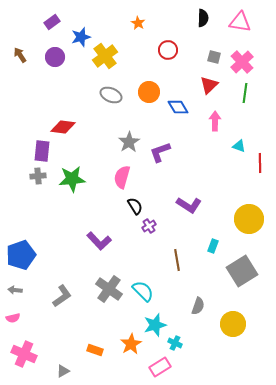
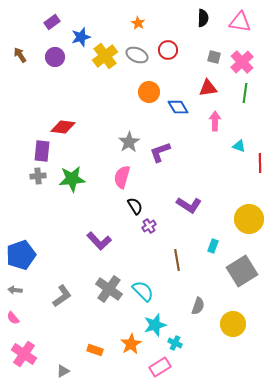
red triangle at (209, 85): moved 1 px left, 3 px down; rotated 36 degrees clockwise
gray ellipse at (111, 95): moved 26 px right, 40 px up
pink semicircle at (13, 318): rotated 64 degrees clockwise
pink cross at (24, 354): rotated 10 degrees clockwise
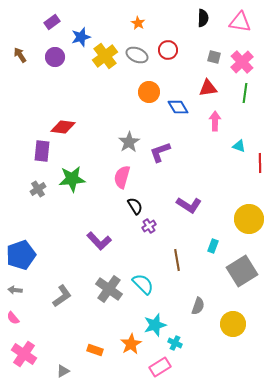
gray cross at (38, 176): moved 13 px down; rotated 28 degrees counterclockwise
cyan semicircle at (143, 291): moved 7 px up
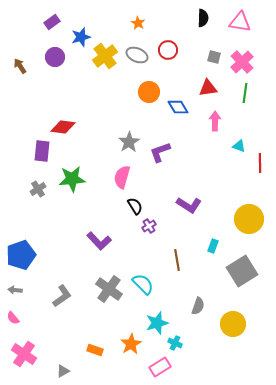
brown arrow at (20, 55): moved 11 px down
cyan star at (155, 325): moved 2 px right, 2 px up
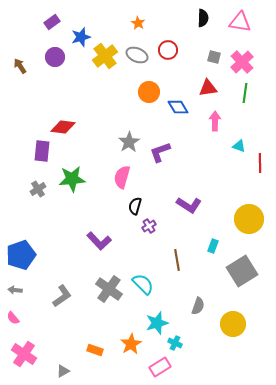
black semicircle at (135, 206): rotated 132 degrees counterclockwise
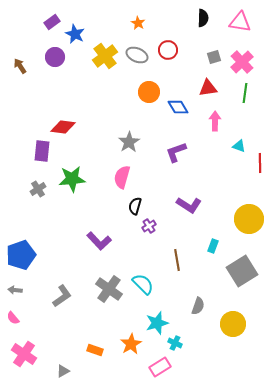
blue star at (81, 37): moved 6 px left, 3 px up; rotated 30 degrees counterclockwise
gray square at (214, 57): rotated 32 degrees counterclockwise
purple L-shape at (160, 152): moved 16 px right
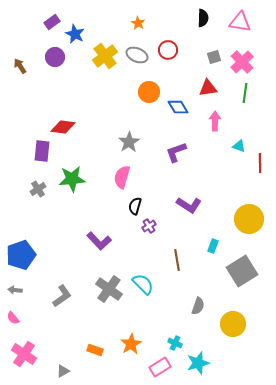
cyan star at (157, 323): moved 41 px right, 40 px down
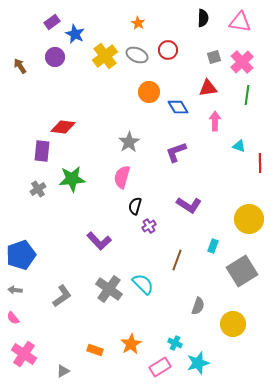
green line at (245, 93): moved 2 px right, 2 px down
brown line at (177, 260): rotated 30 degrees clockwise
